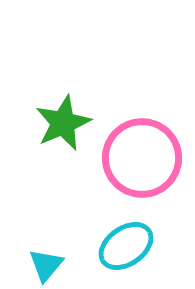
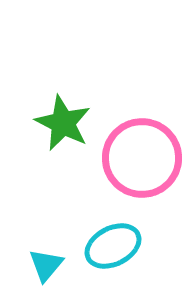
green star: rotated 22 degrees counterclockwise
cyan ellipse: moved 13 px left; rotated 8 degrees clockwise
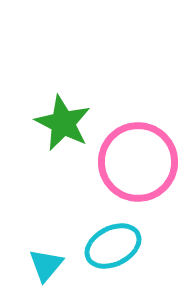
pink circle: moved 4 px left, 4 px down
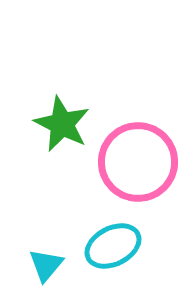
green star: moved 1 px left, 1 px down
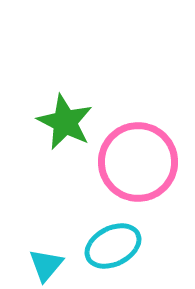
green star: moved 3 px right, 2 px up
